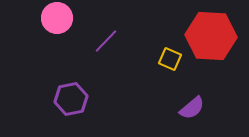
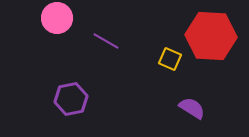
purple line: rotated 76 degrees clockwise
purple semicircle: rotated 108 degrees counterclockwise
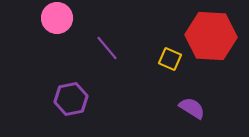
purple line: moved 1 px right, 7 px down; rotated 20 degrees clockwise
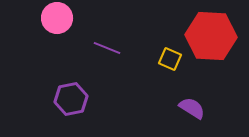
purple line: rotated 28 degrees counterclockwise
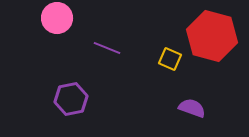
red hexagon: moved 1 px right; rotated 12 degrees clockwise
purple semicircle: rotated 12 degrees counterclockwise
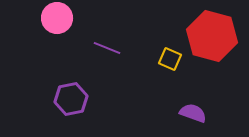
purple semicircle: moved 1 px right, 5 px down
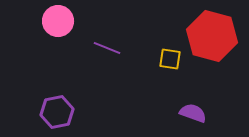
pink circle: moved 1 px right, 3 px down
yellow square: rotated 15 degrees counterclockwise
purple hexagon: moved 14 px left, 13 px down
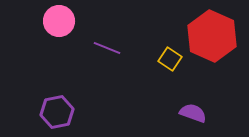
pink circle: moved 1 px right
red hexagon: rotated 9 degrees clockwise
yellow square: rotated 25 degrees clockwise
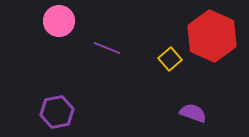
yellow square: rotated 15 degrees clockwise
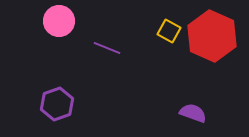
yellow square: moved 1 px left, 28 px up; rotated 20 degrees counterclockwise
purple hexagon: moved 8 px up; rotated 8 degrees counterclockwise
